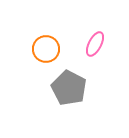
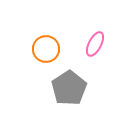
gray pentagon: rotated 12 degrees clockwise
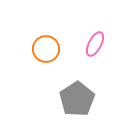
gray pentagon: moved 8 px right, 11 px down
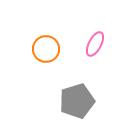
gray pentagon: moved 2 px down; rotated 16 degrees clockwise
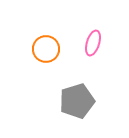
pink ellipse: moved 2 px left, 1 px up; rotated 10 degrees counterclockwise
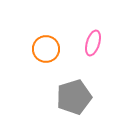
gray pentagon: moved 3 px left, 4 px up
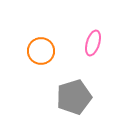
orange circle: moved 5 px left, 2 px down
